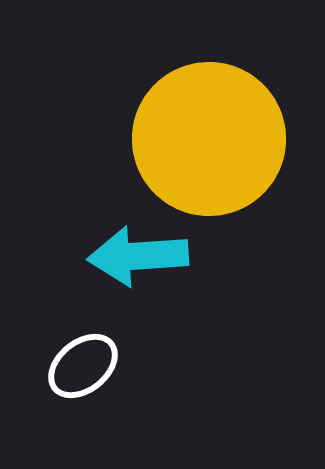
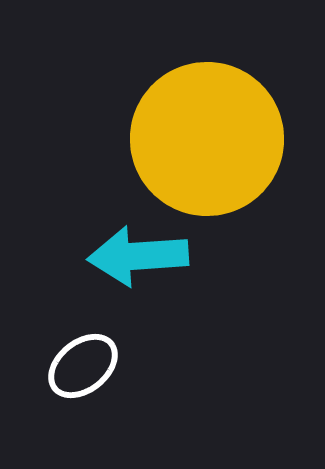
yellow circle: moved 2 px left
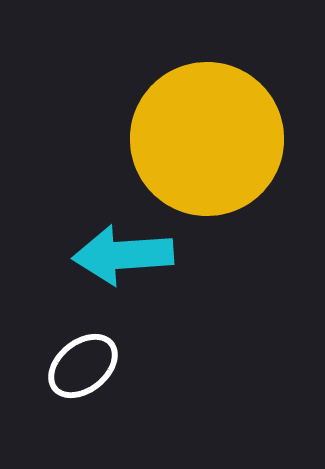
cyan arrow: moved 15 px left, 1 px up
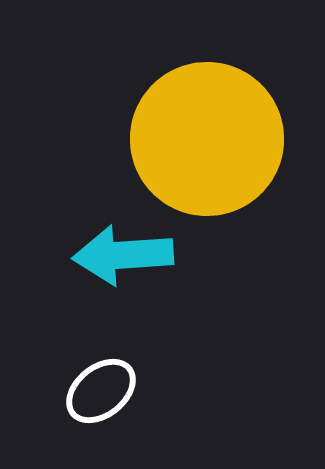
white ellipse: moved 18 px right, 25 px down
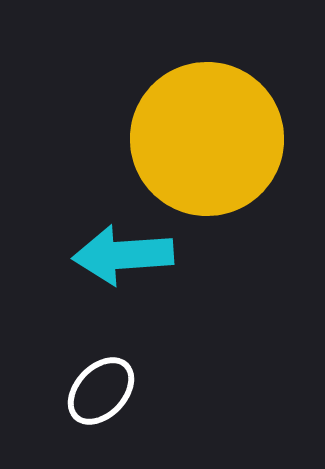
white ellipse: rotated 8 degrees counterclockwise
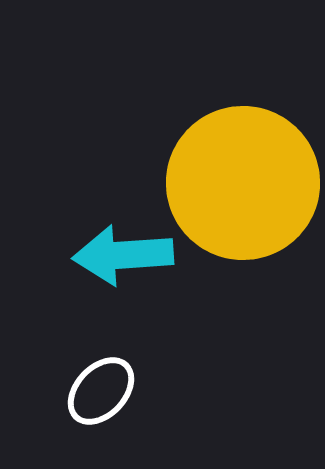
yellow circle: moved 36 px right, 44 px down
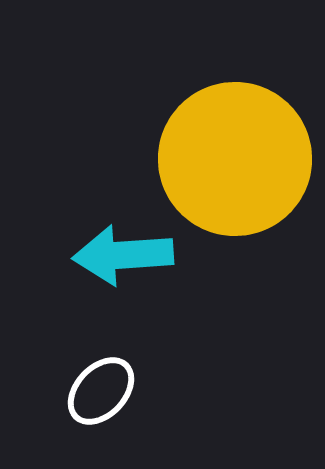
yellow circle: moved 8 px left, 24 px up
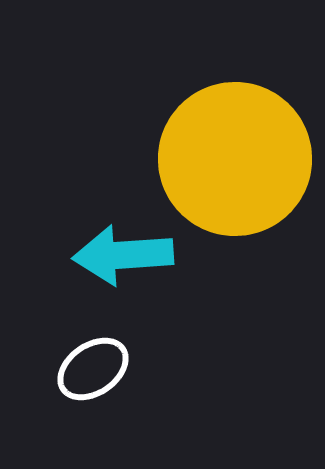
white ellipse: moved 8 px left, 22 px up; rotated 12 degrees clockwise
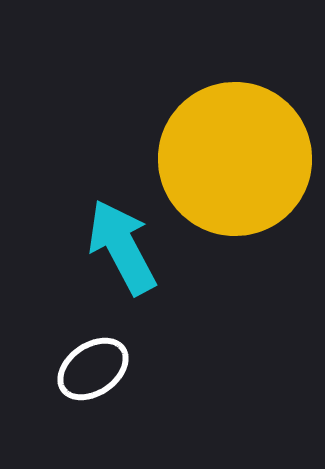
cyan arrow: moved 1 px left, 8 px up; rotated 66 degrees clockwise
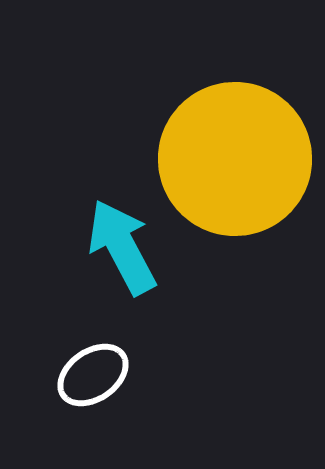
white ellipse: moved 6 px down
